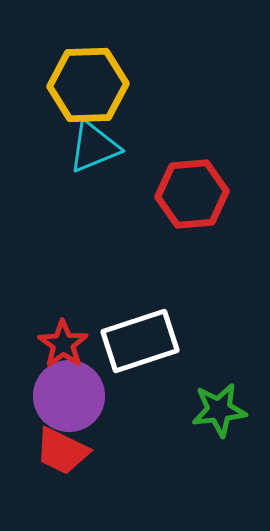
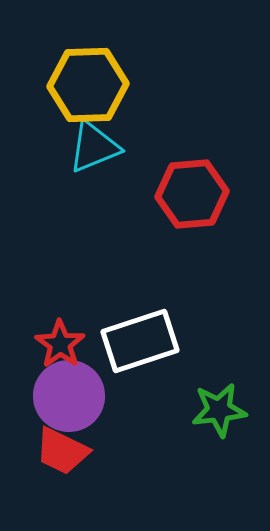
red star: moved 3 px left
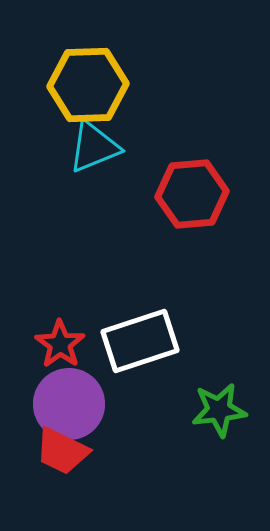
purple circle: moved 8 px down
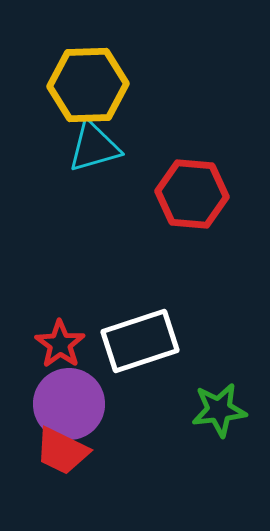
cyan triangle: rotated 6 degrees clockwise
red hexagon: rotated 10 degrees clockwise
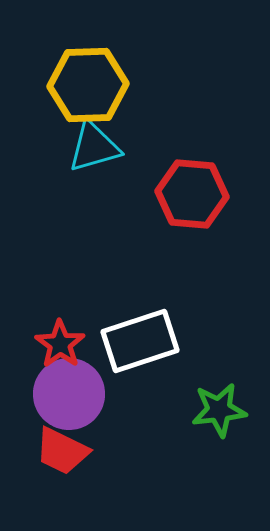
purple circle: moved 10 px up
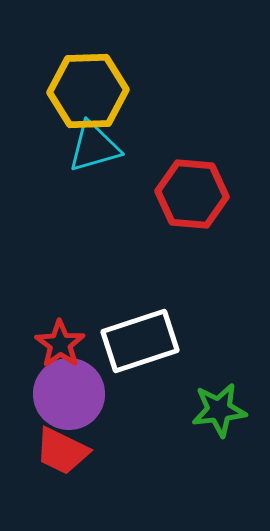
yellow hexagon: moved 6 px down
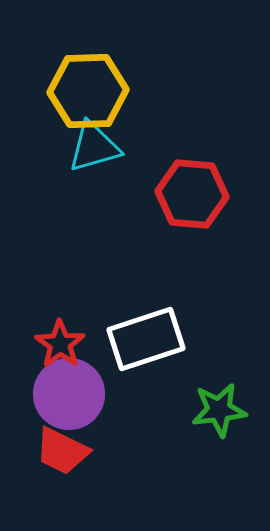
white rectangle: moved 6 px right, 2 px up
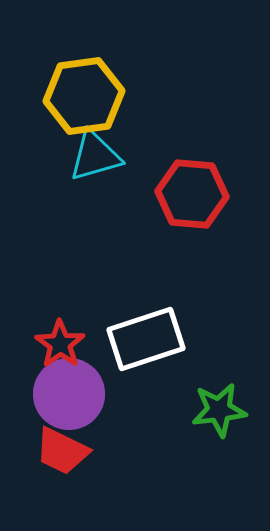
yellow hexagon: moved 4 px left, 5 px down; rotated 6 degrees counterclockwise
cyan triangle: moved 1 px right, 9 px down
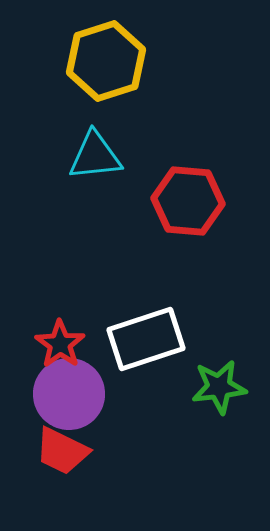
yellow hexagon: moved 22 px right, 35 px up; rotated 10 degrees counterclockwise
cyan triangle: rotated 10 degrees clockwise
red hexagon: moved 4 px left, 7 px down
green star: moved 23 px up
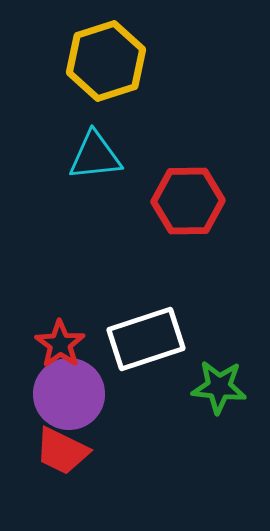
red hexagon: rotated 6 degrees counterclockwise
green star: rotated 12 degrees clockwise
